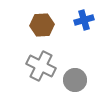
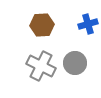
blue cross: moved 4 px right, 4 px down
gray circle: moved 17 px up
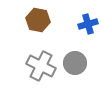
brown hexagon: moved 4 px left, 5 px up; rotated 15 degrees clockwise
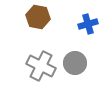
brown hexagon: moved 3 px up
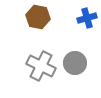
blue cross: moved 1 px left, 6 px up
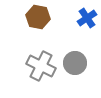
blue cross: rotated 18 degrees counterclockwise
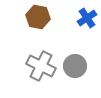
gray circle: moved 3 px down
